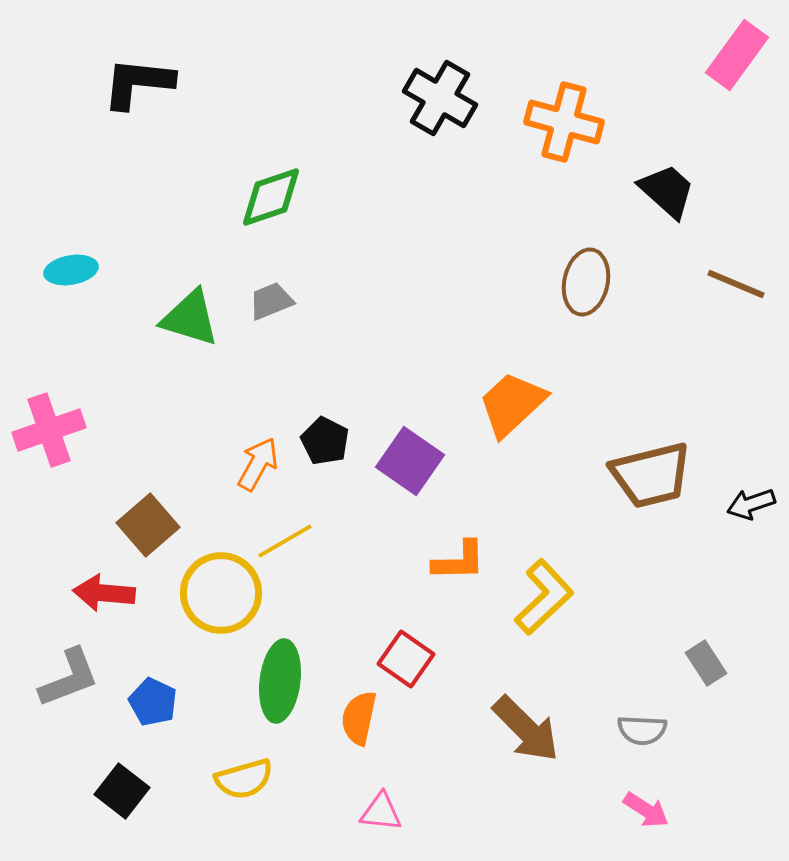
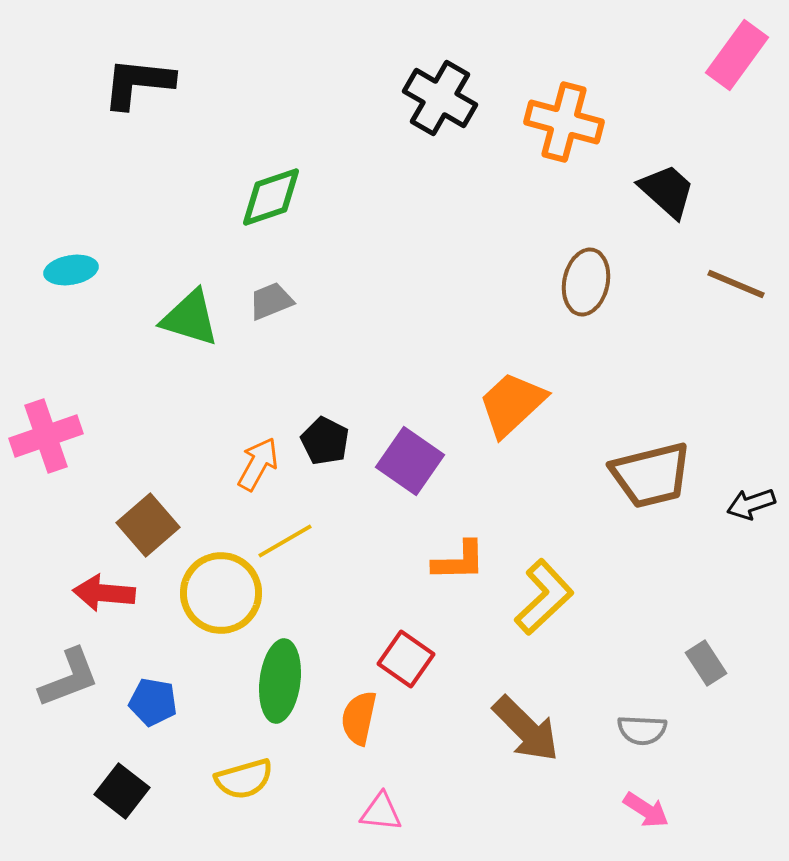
pink cross: moved 3 px left, 6 px down
blue pentagon: rotated 15 degrees counterclockwise
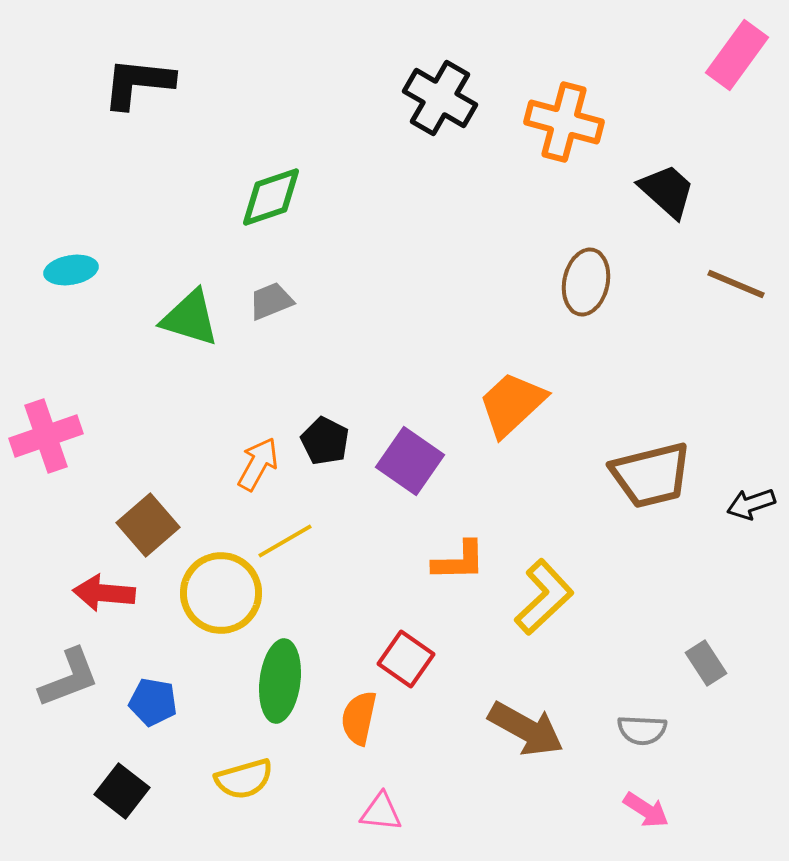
brown arrow: rotated 16 degrees counterclockwise
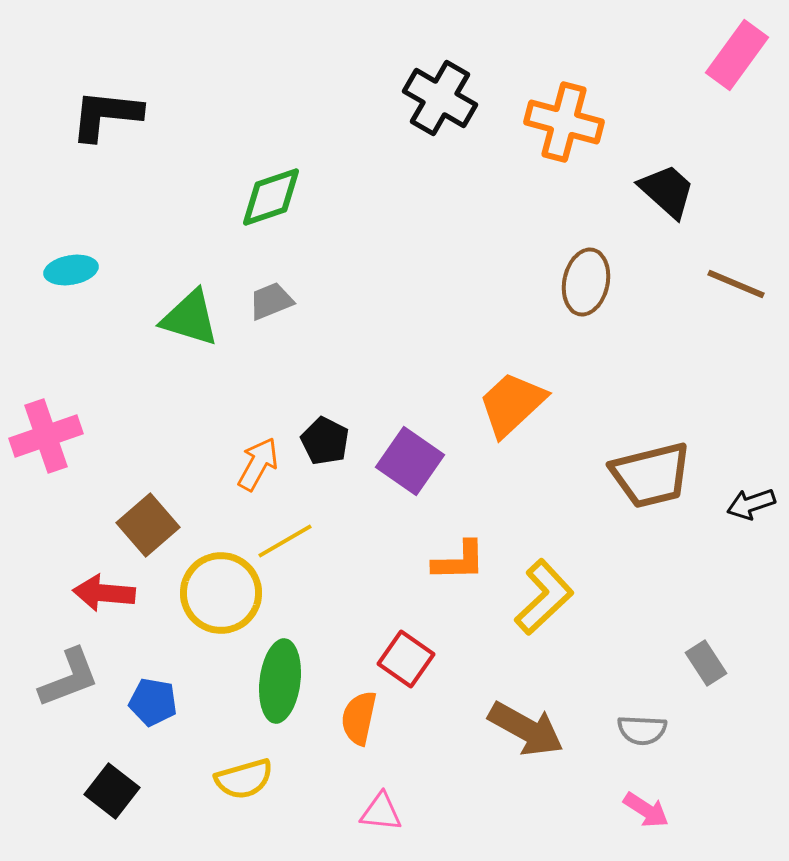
black L-shape: moved 32 px left, 32 px down
black square: moved 10 px left
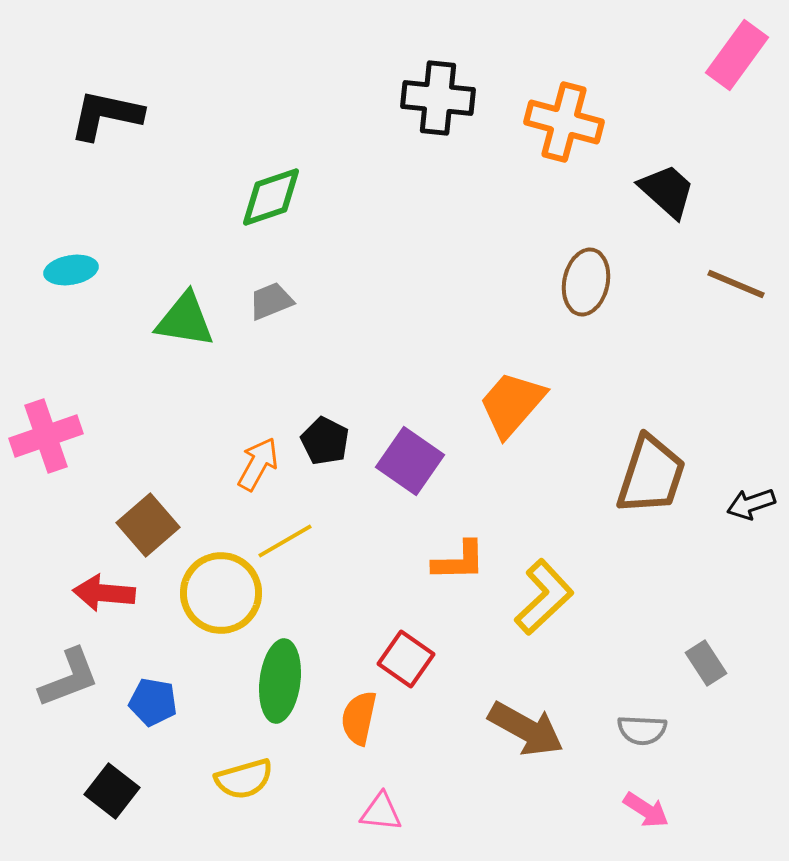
black cross: moved 2 px left; rotated 24 degrees counterclockwise
black L-shape: rotated 6 degrees clockwise
green triangle: moved 5 px left, 2 px down; rotated 8 degrees counterclockwise
orange trapezoid: rotated 6 degrees counterclockwise
brown trapezoid: rotated 58 degrees counterclockwise
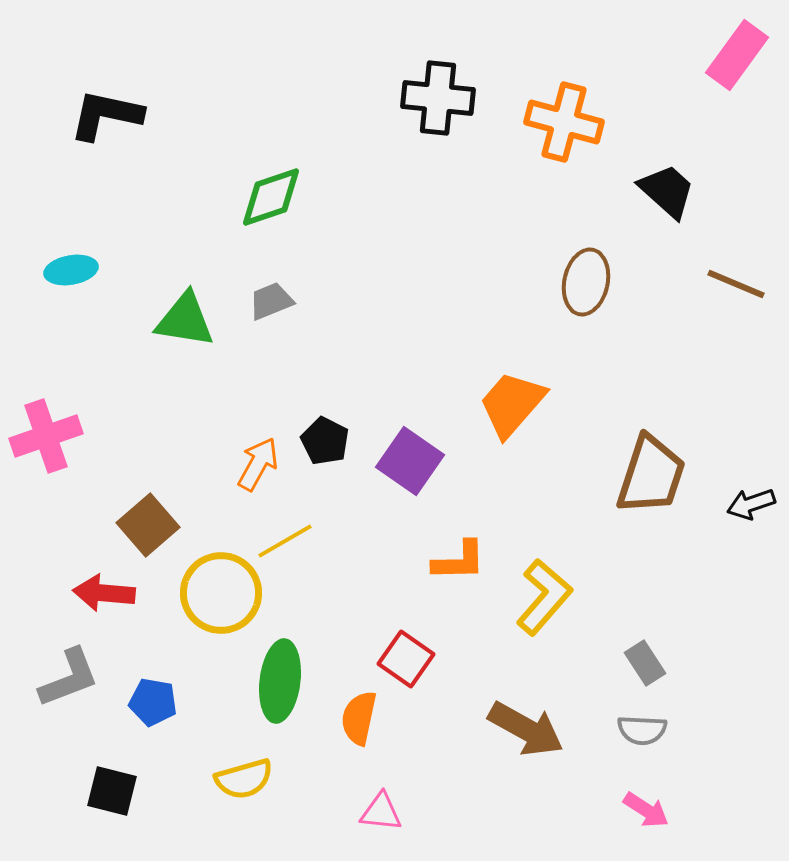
yellow L-shape: rotated 6 degrees counterclockwise
gray rectangle: moved 61 px left
black square: rotated 24 degrees counterclockwise
